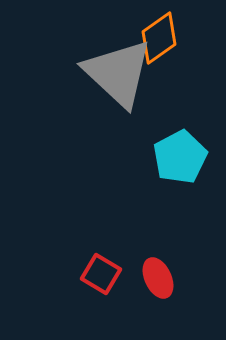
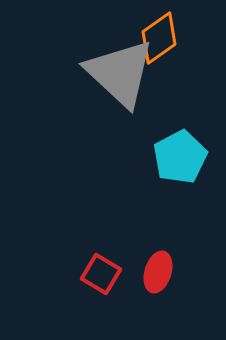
gray triangle: moved 2 px right
red ellipse: moved 6 px up; rotated 42 degrees clockwise
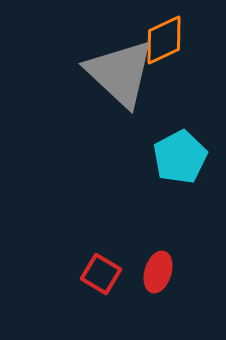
orange diamond: moved 5 px right, 2 px down; rotated 10 degrees clockwise
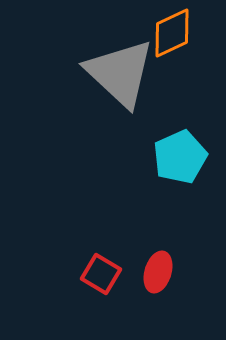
orange diamond: moved 8 px right, 7 px up
cyan pentagon: rotated 4 degrees clockwise
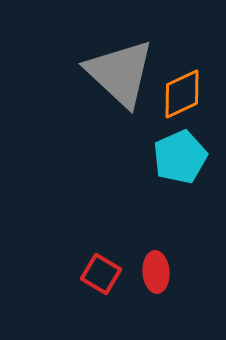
orange diamond: moved 10 px right, 61 px down
red ellipse: moved 2 px left; rotated 21 degrees counterclockwise
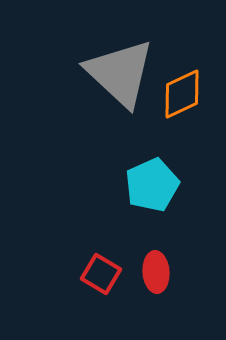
cyan pentagon: moved 28 px left, 28 px down
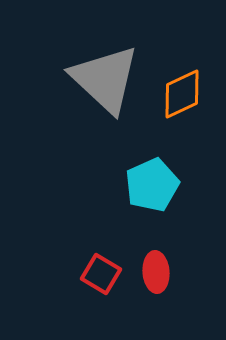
gray triangle: moved 15 px left, 6 px down
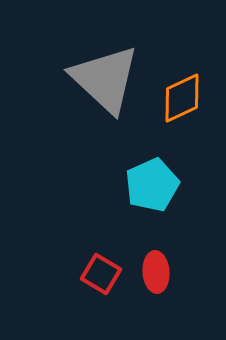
orange diamond: moved 4 px down
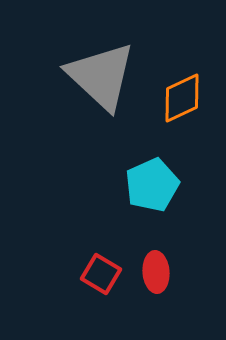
gray triangle: moved 4 px left, 3 px up
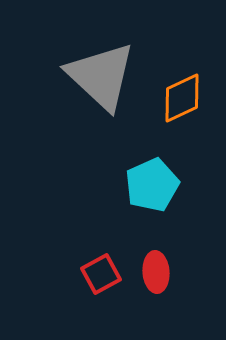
red square: rotated 30 degrees clockwise
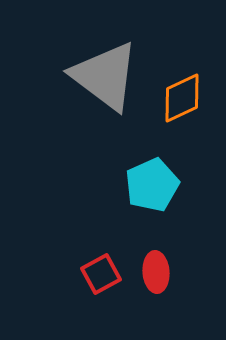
gray triangle: moved 4 px right; rotated 6 degrees counterclockwise
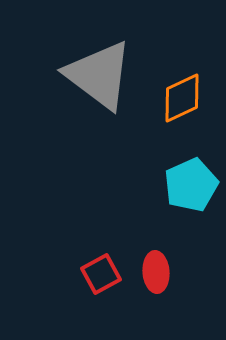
gray triangle: moved 6 px left, 1 px up
cyan pentagon: moved 39 px right
